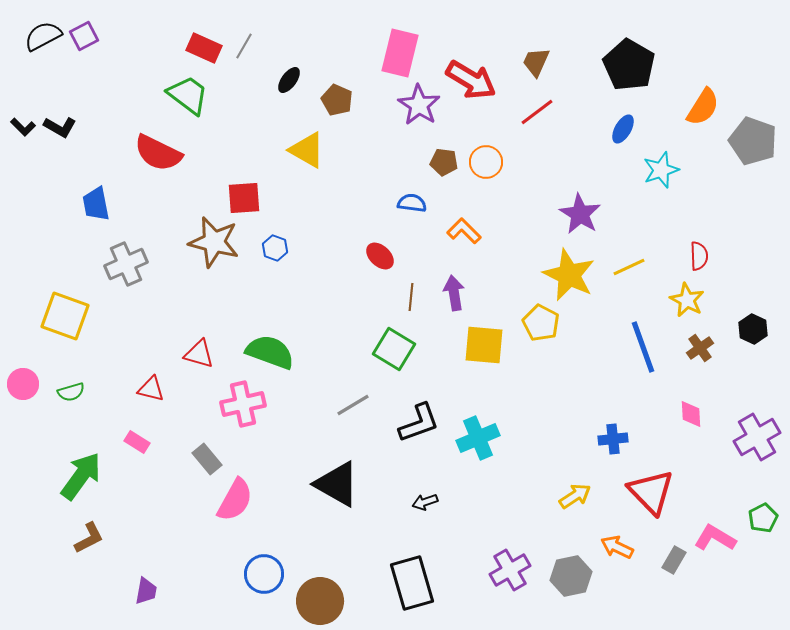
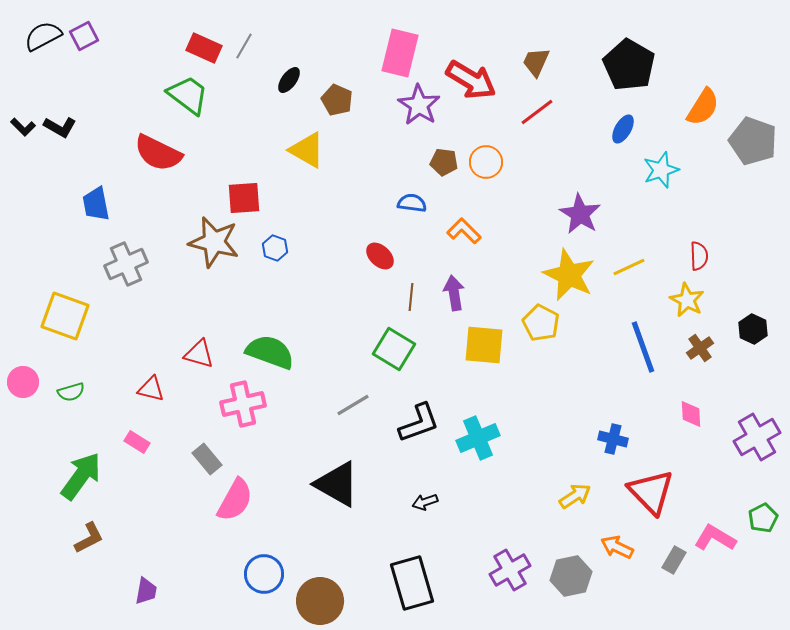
pink circle at (23, 384): moved 2 px up
blue cross at (613, 439): rotated 20 degrees clockwise
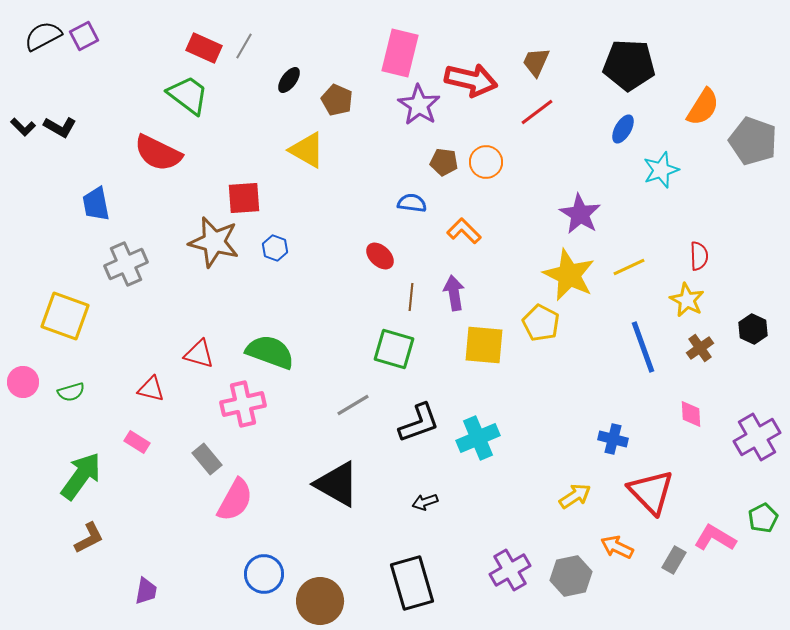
black pentagon at (629, 65): rotated 27 degrees counterclockwise
red arrow at (471, 80): rotated 18 degrees counterclockwise
green square at (394, 349): rotated 15 degrees counterclockwise
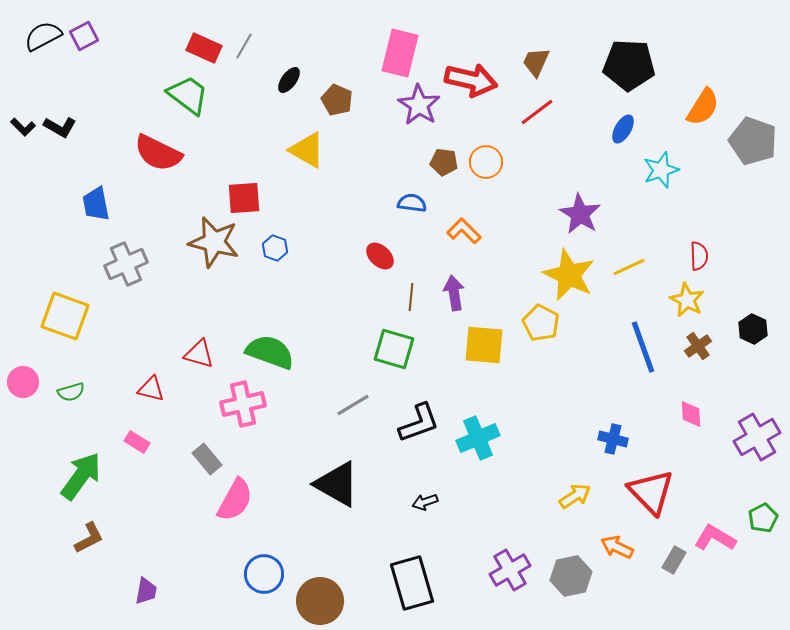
brown cross at (700, 348): moved 2 px left, 2 px up
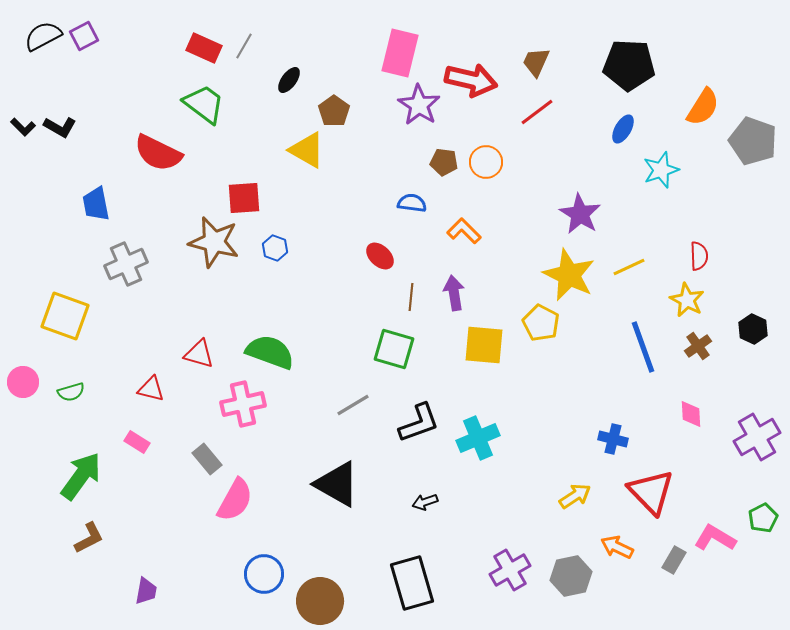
green trapezoid at (188, 95): moved 16 px right, 9 px down
brown pentagon at (337, 100): moved 3 px left, 11 px down; rotated 12 degrees clockwise
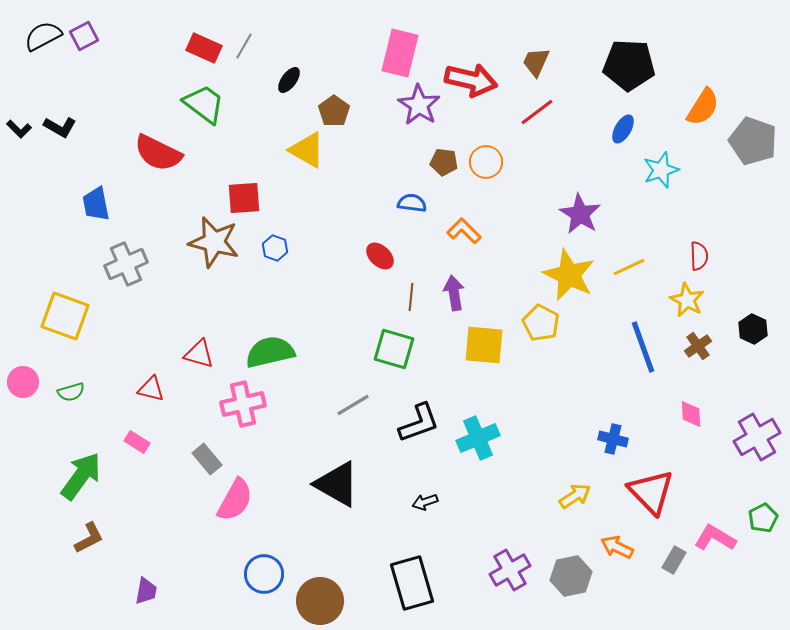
black L-shape at (23, 127): moved 4 px left, 2 px down
green semicircle at (270, 352): rotated 33 degrees counterclockwise
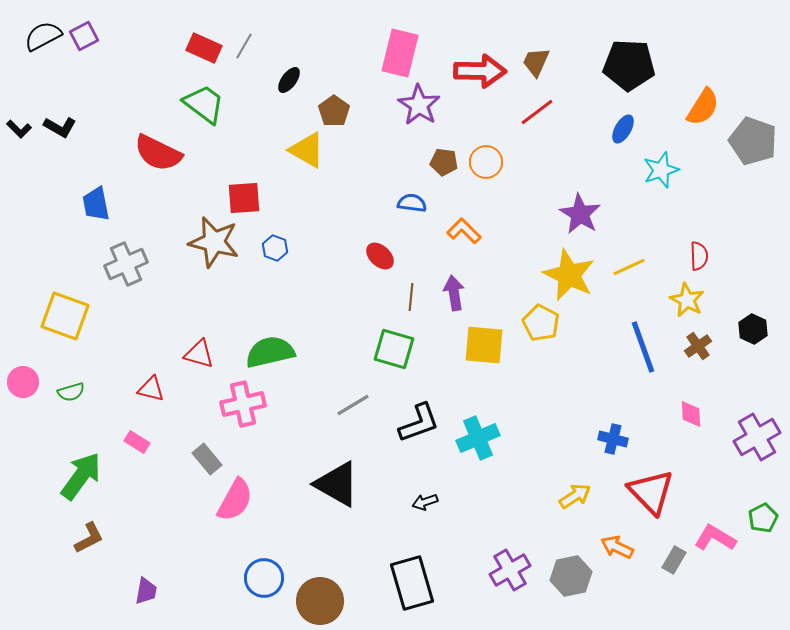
red arrow at (471, 80): moved 9 px right, 9 px up; rotated 12 degrees counterclockwise
blue circle at (264, 574): moved 4 px down
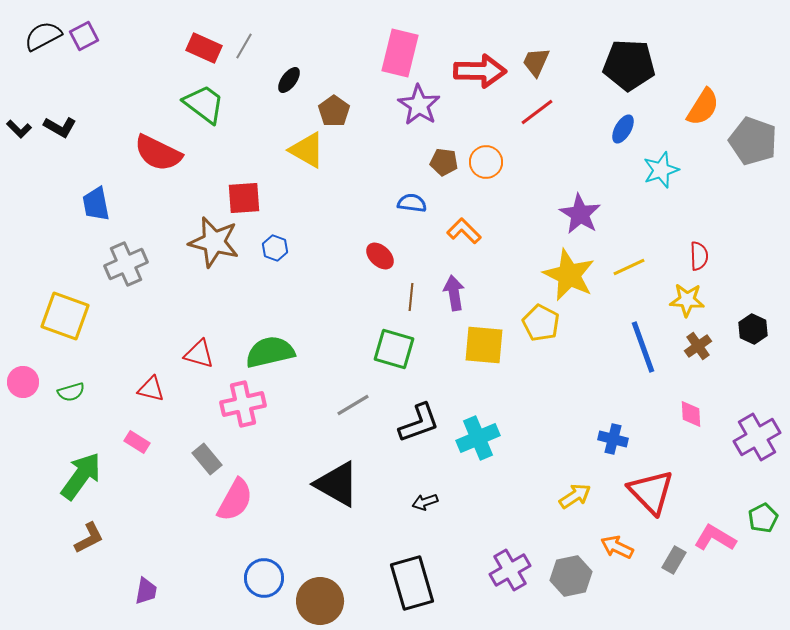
yellow star at (687, 300): rotated 24 degrees counterclockwise
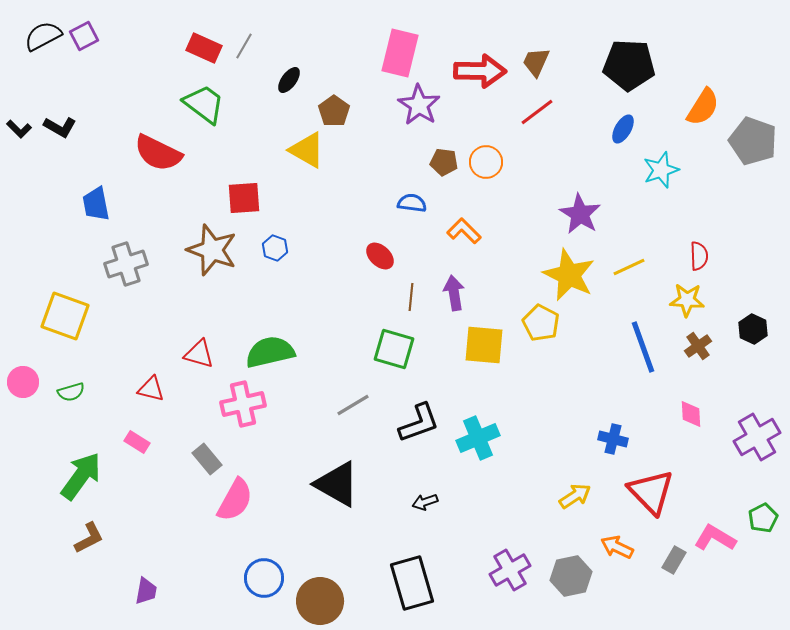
brown star at (214, 242): moved 2 px left, 8 px down; rotated 6 degrees clockwise
gray cross at (126, 264): rotated 6 degrees clockwise
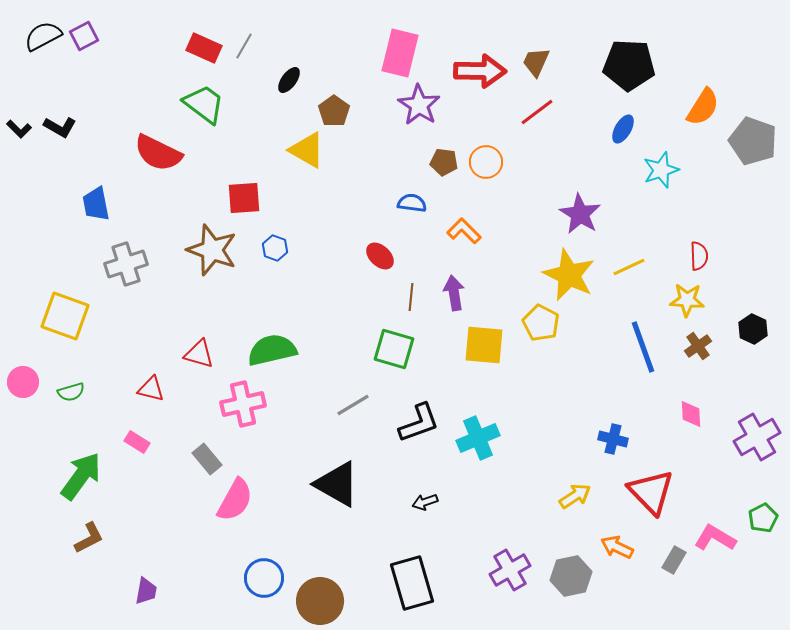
green semicircle at (270, 352): moved 2 px right, 2 px up
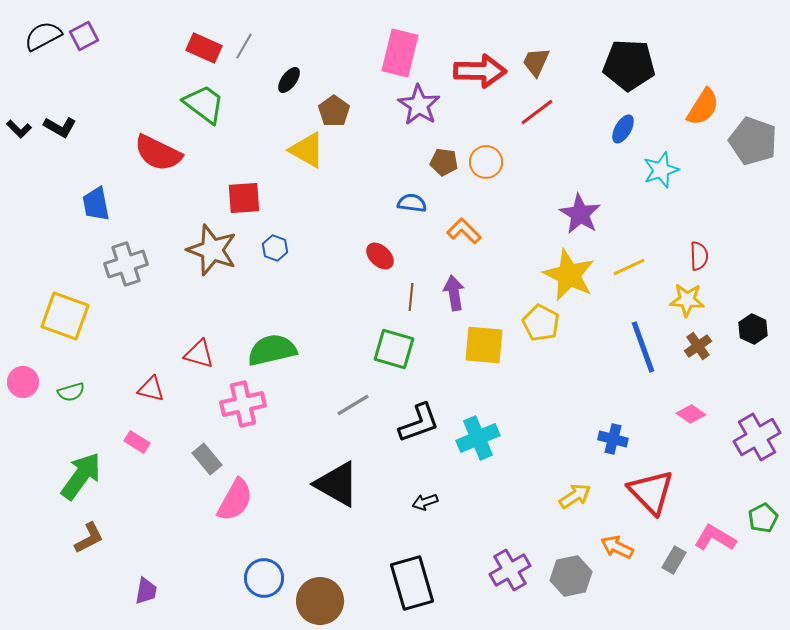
pink diamond at (691, 414): rotated 52 degrees counterclockwise
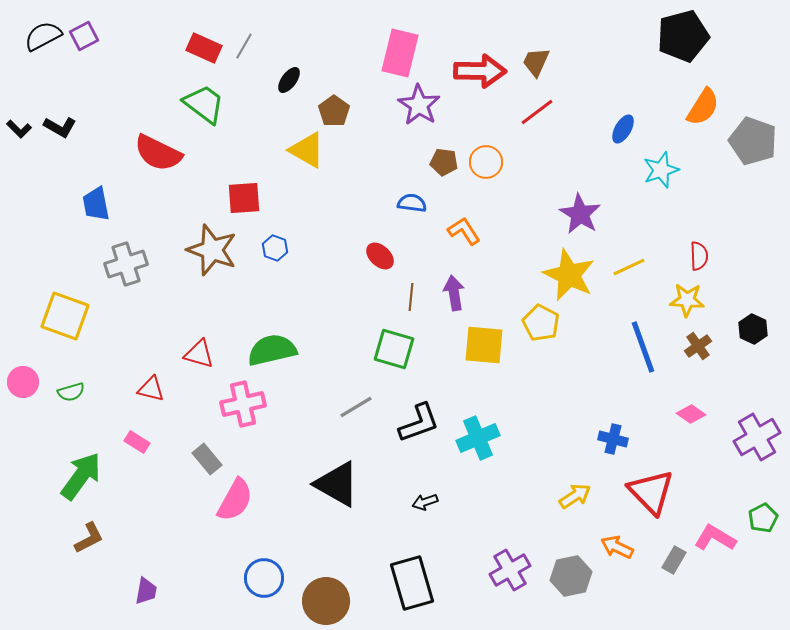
black pentagon at (629, 65): moved 54 px right, 29 px up; rotated 18 degrees counterclockwise
orange L-shape at (464, 231): rotated 12 degrees clockwise
gray line at (353, 405): moved 3 px right, 2 px down
brown circle at (320, 601): moved 6 px right
